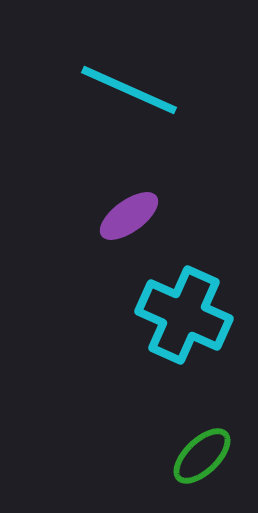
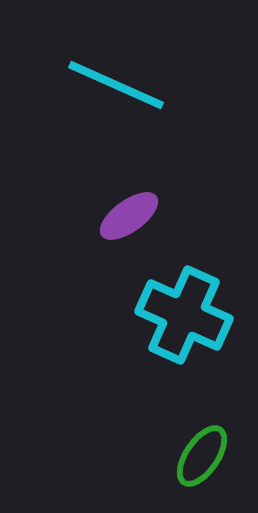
cyan line: moved 13 px left, 5 px up
green ellipse: rotated 12 degrees counterclockwise
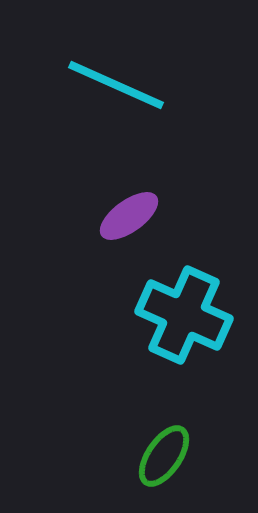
green ellipse: moved 38 px left
